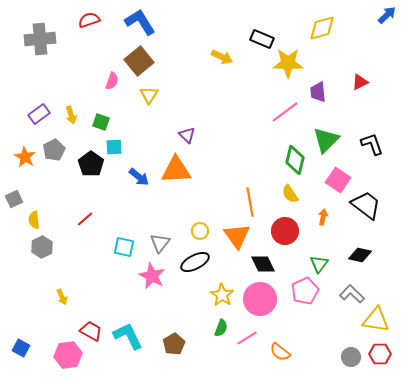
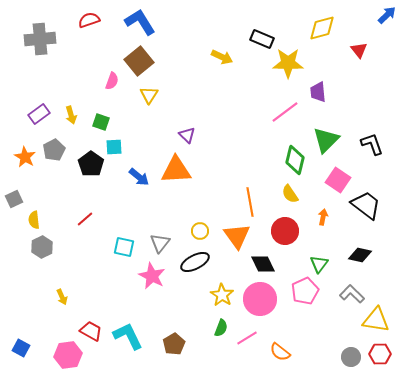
red triangle at (360, 82): moved 1 px left, 32 px up; rotated 42 degrees counterclockwise
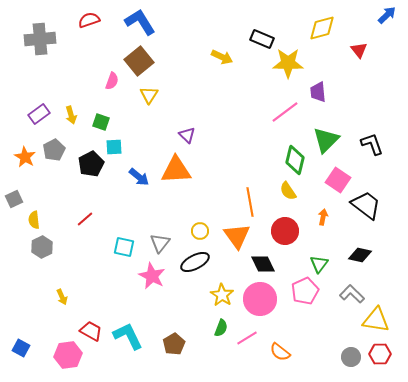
black pentagon at (91, 164): rotated 10 degrees clockwise
yellow semicircle at (290, 194): moved 2 px left, 3 px up
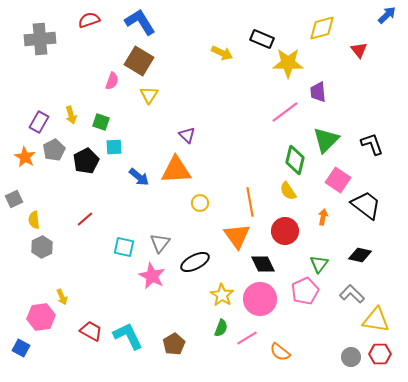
yellow arrow at (222, 57): moved 4 px up
brown square at (139, 61): rotated 20 degrees counterclockwise
purple rectangle at (39, 114): moved 8 px down; rotated 25 degrees counterclockwise
black pentagon at (91, 164): moved 5 px left, 3 px up
yellow circle at (200, 231): moved 28 px up
pink hexagon at (68, 355): moved 27 px left, 38 px up
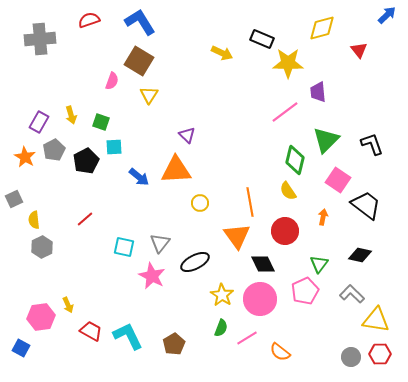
yellow arrow at (62, 297): moved 6 px right, 8 px down
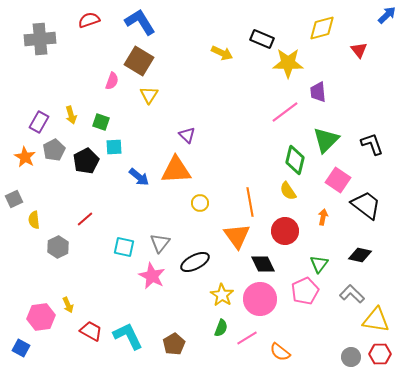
gray hexagon at (42, 247): moved 16 px right
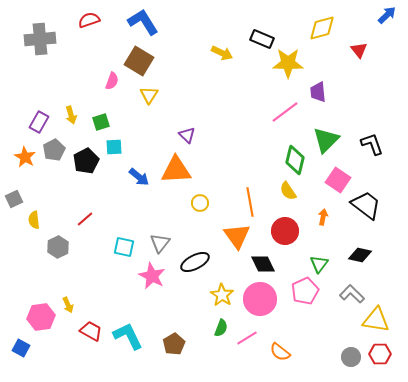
blue L-shape at (140, 22): moved 3 px right
green square at (101, 122): rotated 36 degrees counterclockwise
